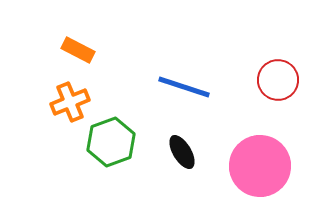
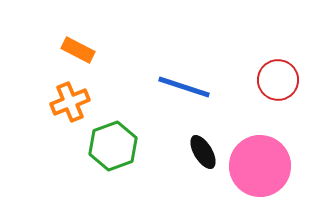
green hexagon: moved 2 px right, 4 px down
black ellipse: moved 21 px right
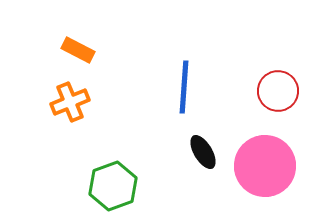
red circle: moved 11 px down
blue line: rotated 76 degrees clockwise
green hexagon: moved 40 px down
pink circle: moved 5 px right
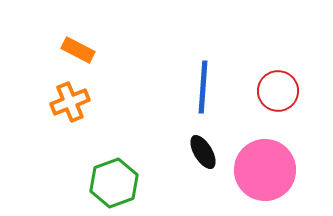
blue line: moved 19 px right
pink circle: moved 4 px down
green hexagon: moved 1 px right, 3 px up
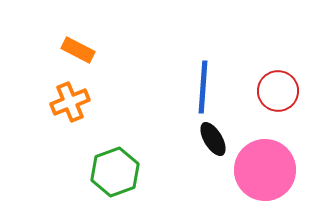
black ellipse: moved 10 px right, 13 px up
green hexagon: moved 1 px right, 11 px up
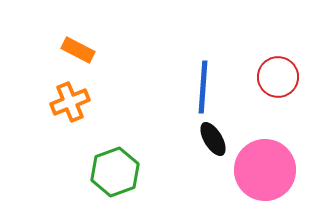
red circle: moved 14 px up
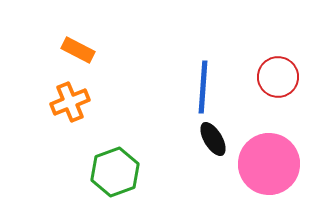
pink circle: moved 4 px right, 6 px up
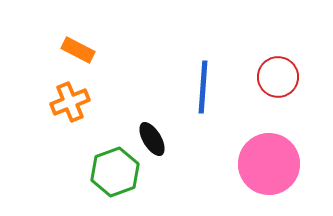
black ellipse: moved 61 px left
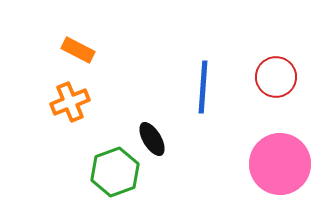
red circle: moved 2 px left
pink circle: moved 11 px right
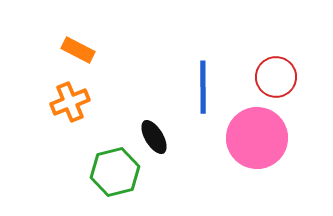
blue line: rotated 4 degrees counterclockwise
black ellipse: moved 2 px right, 2 px up
pink circle: moved 23 px left, 26 px up
green hexagon: rotated 6 degrees clockwise
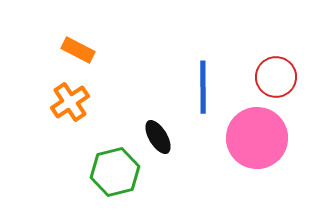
orange cross: rotated 12 degrees counterclockwise
black ellipse: moved 4 px right
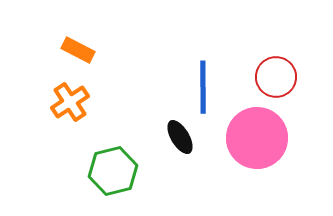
black ellipse: moved 22 px right
green hexagon: moved 2 px left, 1 px up
